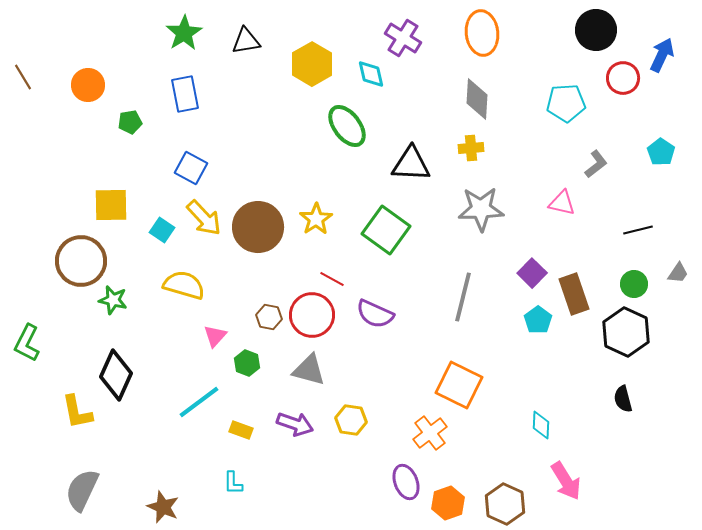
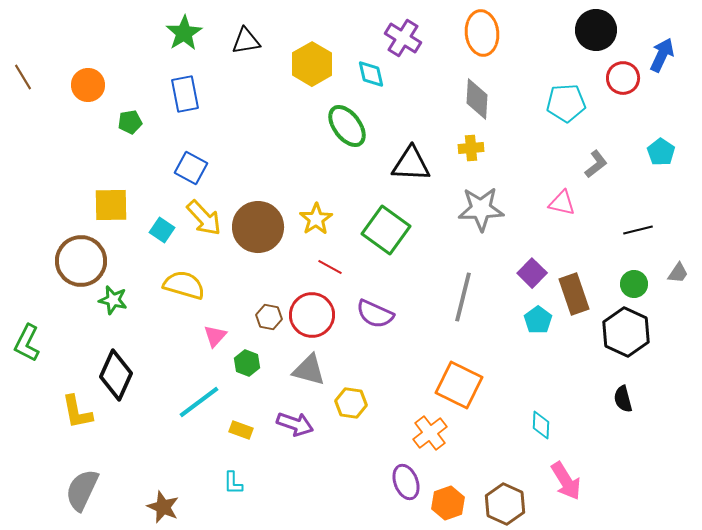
red line at (332, 279): moved 2 px left, 12 px up
yellow hexagon at (351, 420): moved 17 px up
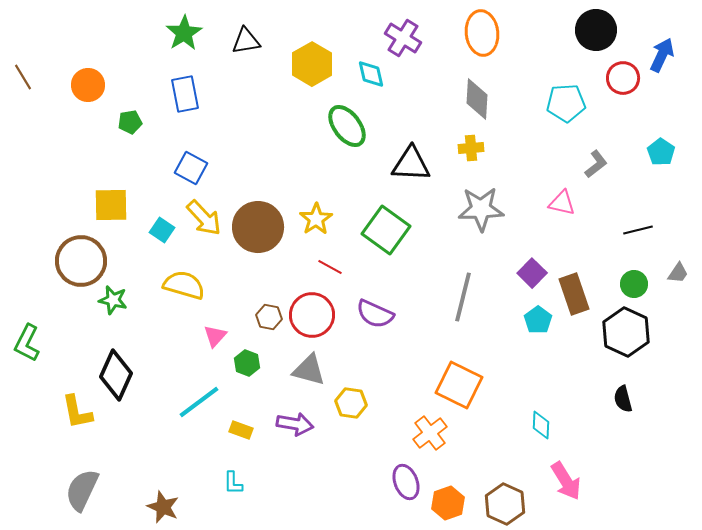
purple arrow at (295, 424): rotated 9 degrees counterclockwise
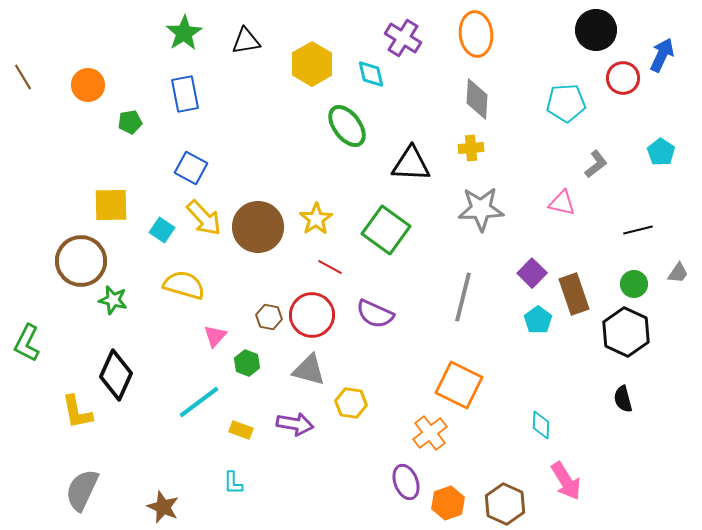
orange ellipse at (482, 33): moved 6 px left, 1 px down
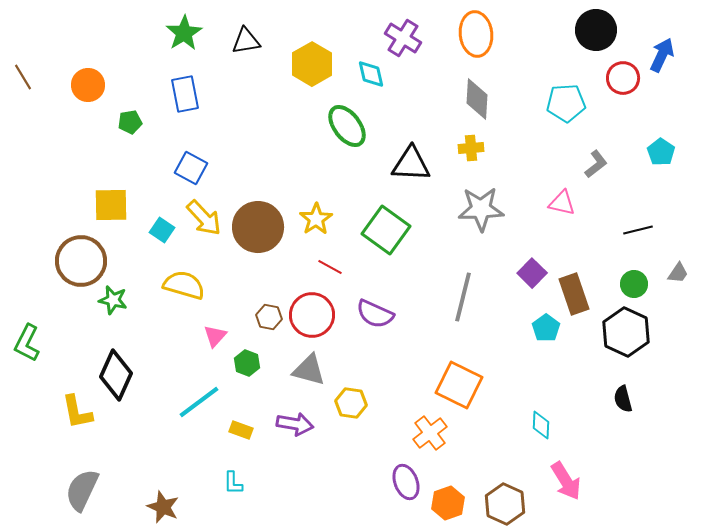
cyan pentagon at (538, 320): moved 8 px right, 8 px down
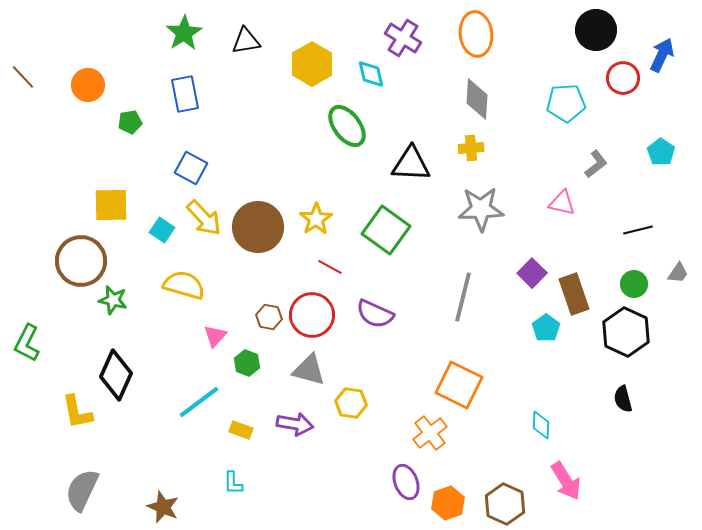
brown line at (23, 77): rotated 12 degrees counterclockwise
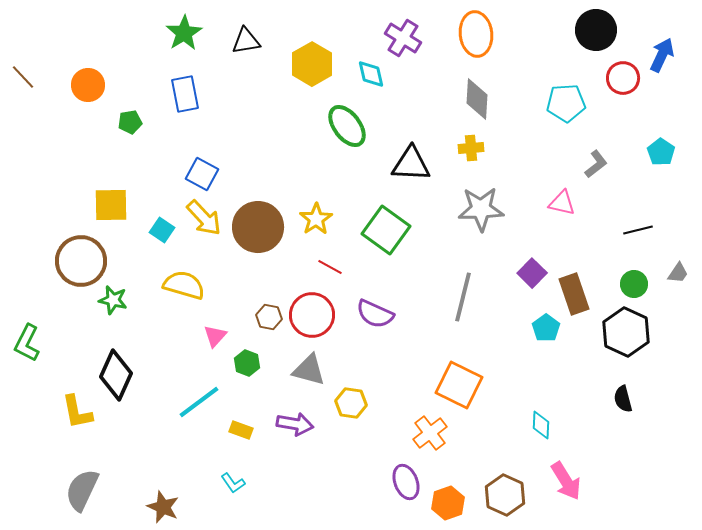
blue square at (191, 168): moved 11 px right, 6 px down
cyan L-shape at (233, 483): rotated 35 degrees counterclockwise
brown hexagon at (505, 504): moved 9 px up
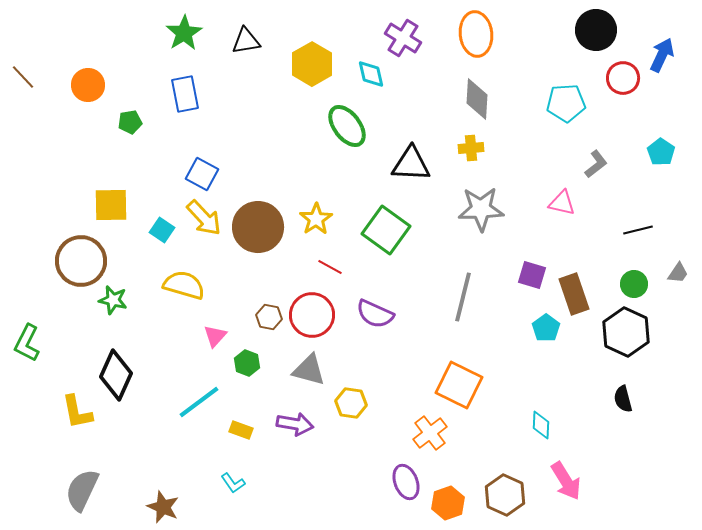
purple square at (532, 273): moved 2 px down; rotated 28 degrees counterclockwise
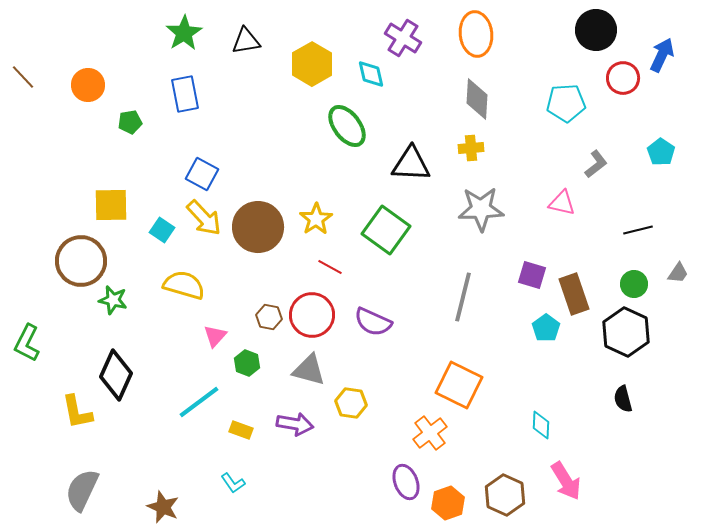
purple semicircle at (375, 314): moved 2 px left, 8 px down
